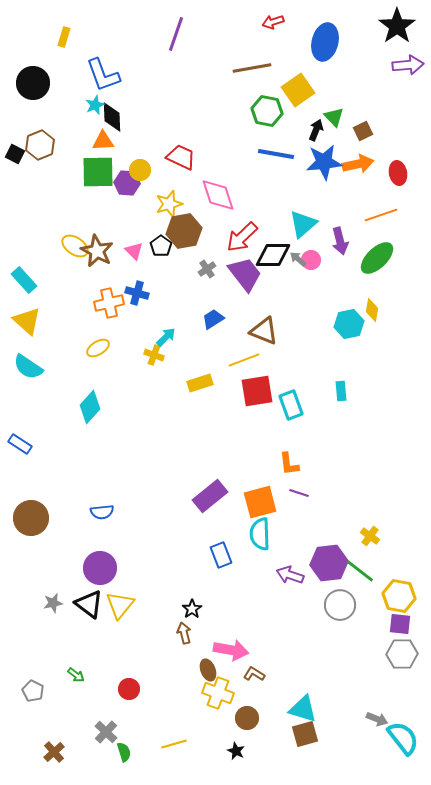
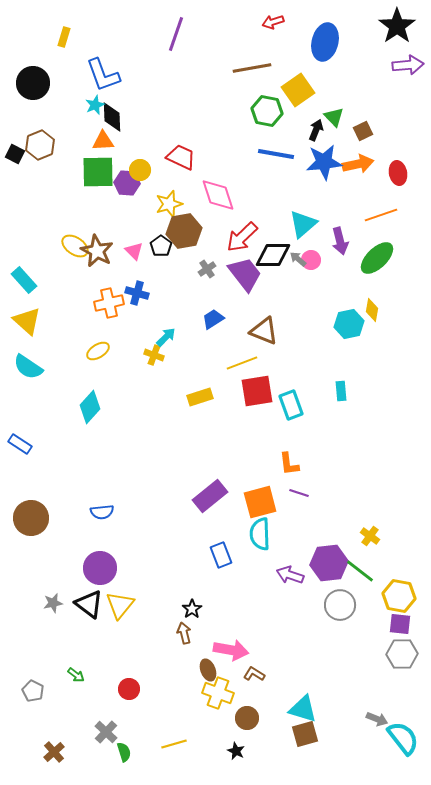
yellow ellipse at (98, 348): moved 3 px down
yellow line at (244, 360): moved 2 px left, 3 px down
yellow rectangle at (200, 383): moved 14 px down
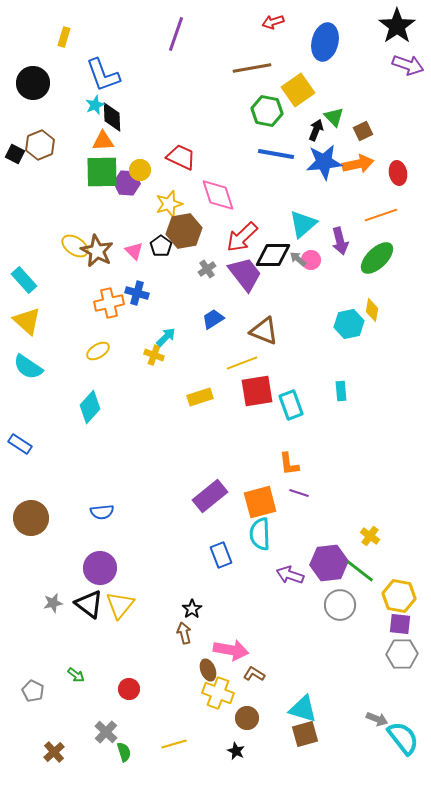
purple arrow at (408, 65): rotated 24 degrees clockwise
green square at (98, 172): moved 4 px right
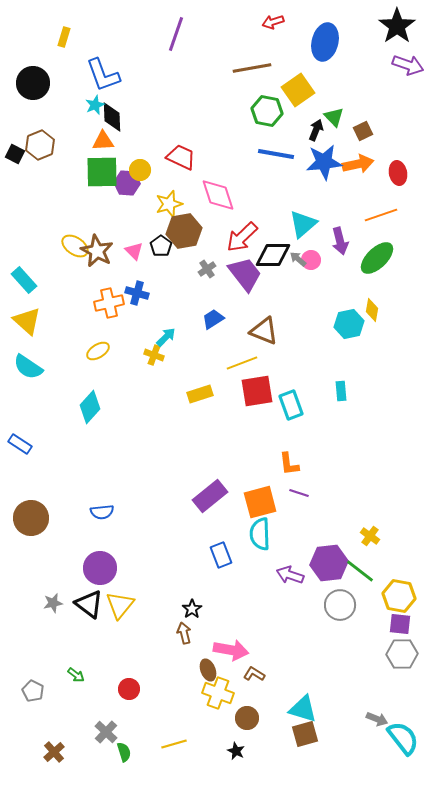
yellow rectangle at (200, 397): moved 3 px up
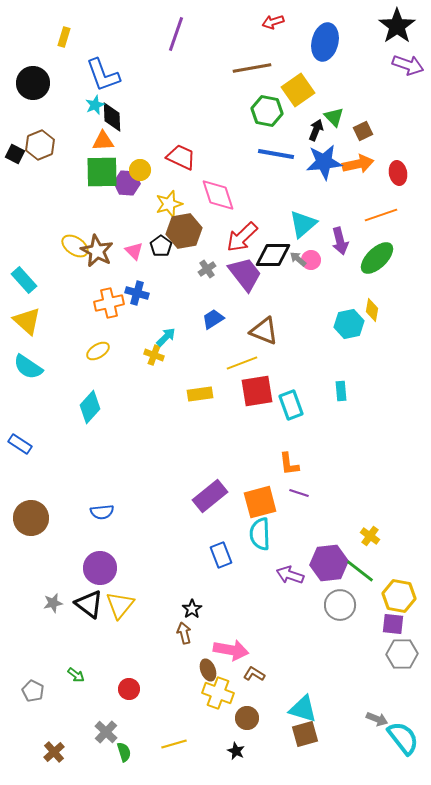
yellow rectangle at (200, 394): rotated 10 degrees clockwise
purple square at (400, 624): moved 7 px left
